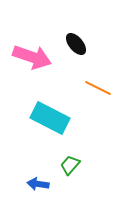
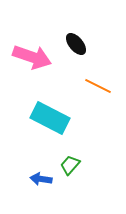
orange line: moved 2 px up
blue arrow: moved 3 px right, 5 px up
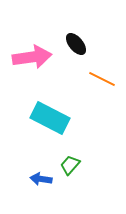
pink arrow: rotated 27 degrees counterclockwise
orange line: moved 4 px right, 7 px up
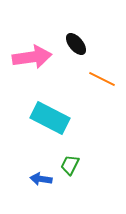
green trapezoid: rotated 15 degrees counterclockwise
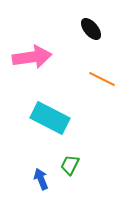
black ellipse: moved 15 px right, 15 px up
blue arrow: rotated 60 degrees clockwise
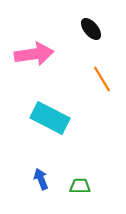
pink arrow: moved 2 px right, 3 px up
orange line: rotated 32 degrees clockwise
green trapezoid: moved 10 px right, 21 px down; rotated 65 degrees clockwise
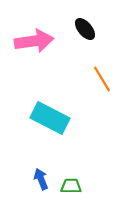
black ellipse: moved 6 px left
pink arrow: moved 13 px up
green trapezoid: moved 9 px left
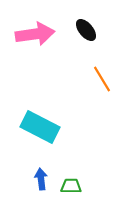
black ellipse: moved 1 px right, 1 px down
pink arrow: moved 1 px right, 7 px up
cyan rectangle: moved 10 px left, 9 px down
blue arrow: rotated 15 degrees clockwise
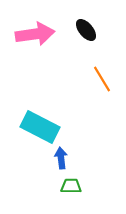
blue arrow: moved 20 px right, 21 px up
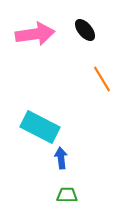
black ellipse: moved 1 px left
green trapezoid: moved 4 px left, 9 px down
